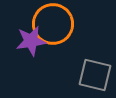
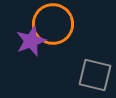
purple star: rotated 12 degrees counterclockwise
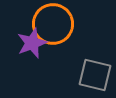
purple star: moved 1 px right, 2 px down
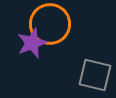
orange circle: moved 3 px left
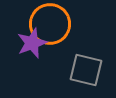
gray square: moved 9 px left, 5 px up
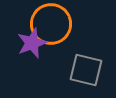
orange circle: moved 1 px right
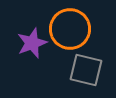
orange circle: moved 19 px right, 5 px down
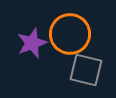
orange circle: moved 5 px down
